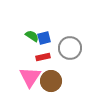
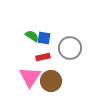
blue square: rotated 24 degrees clockwise
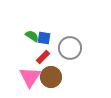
red rectangle: rotated 32 degrees counterclockwise
brown circle: moved 4 px up
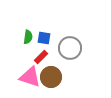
green semicircle: moved 4 px left, 1 px down; rotated 64 degrees clockwise
red rectangle: moved 2 px left
pink triangle: rotated 45 degrees counterclockwise
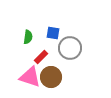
blue square: moved 9 px right, 5 px up
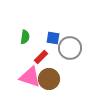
blue square: moved 5 px down
green semicircle: moved 3 px left
brown circle: moved 2 px left, 2 px down
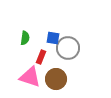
green semicircle: moved 1 px down
gray circle: moved 2 px left
red rectangle: rotated 24 degrees counterclockwise
brown circle: moved 7 px right
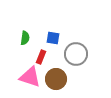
gray circle: moved 8 px right, 6 px down
